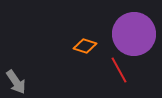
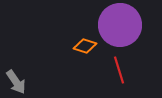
purple circle: moved 14 px left, 9 px up
red line: rotated 12 degrees clockwise
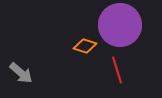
red line: moved 2 px left
gray arrow: moved 5 px right, 9 px up; rotated 15 degrees counterclockwise
